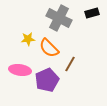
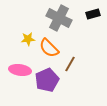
black rectangle: moved 1 px right, 1 px down
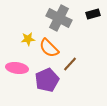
brown line: rotated 14 degrees clockwise
pink ellipse: moved 3 px left, 2 px up
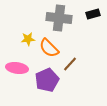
gray cross: rotated 20 degrees counterclockwise
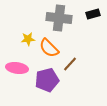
purple pentagon: rotated 10 degrees clockwise
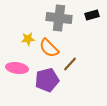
black rectangle: moved 1 px left, 1 px down
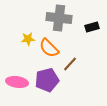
black rectangle: moved 12 px down
pink ellipse: moved 14 px down
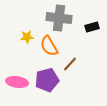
yellow star: moved 1 px left, 2 px up
orange semicircle: moved 2 px up; rotated 15 degrees clockwise
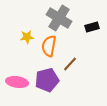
gray cross: rotated 25 degrees clockwise
orange semicircle: rotated 40 degrees clockwise
